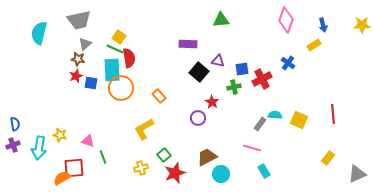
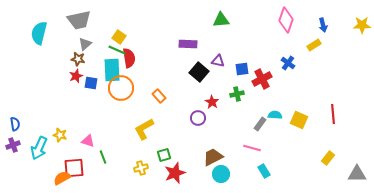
green line at (115, 49): moved 2 px right, 1 px down
green cross at (234, 87): moved 3 px right, 7 px down
cyan arrow at (39, 148): rotated 15 degrees clockwise
green square at (164, 155): rotated 24 degrees clockwise
brown trapezoid at (207, 157): moved 6 px right
gray triangle at (357, 174): rotated 24 degrees clockwise
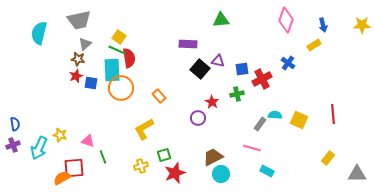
black square at (199, 72): moved 1 px right, 3 px up
yellow cross at (141, 168): moved 2 px up
cyan rectangle at (264, 171): moved 3 px right; rotated 32 degrees counterclockwise
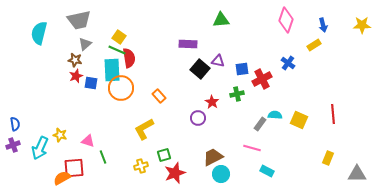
brown star at (78, 59): moved 3 px left, 1 px down
cyan arrow at (39, 148): moved 1 px right
yellow rectangle at (328, 158): rotated 16 degrees counterclockwise
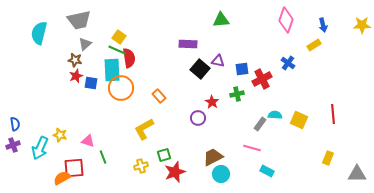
red star at (175, 173): moved 1 px up
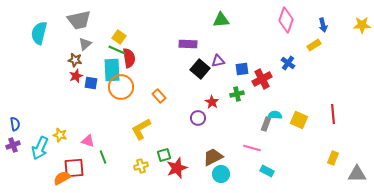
purple triangle at (218, 61): rotated 24 degrees counterclockwise
orange circle at (121, 88): moved 1 px up
gray rectangle at (260, 124): moved 6 px right; rotated 16 degrees counterclockwise
yellow L-shape at (144, 129): moved 3 px left
yellow rectangle at (328, 158): moved 5 px right
red star at (175, 172): moved 2 px right, 4 px up
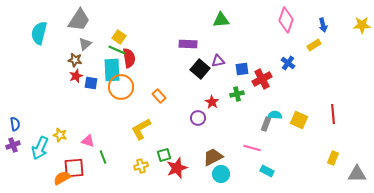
gray trapezoid at (79, 20): rotated 45 degrees counterclockwise
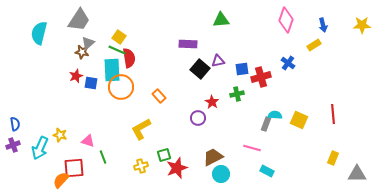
gray triangle at (85, 44): moved 3 px right, 1 px up
brown star at (75, 60): moved 7 px right, 8 px up
red cross at (262, 79): moved 1 px left, 2 px up; rotated 12 degrees clockwise
orange semicircle at (62, 178): moved 1 px left, 2 px down; rotated 18 degrees counterclockwise
